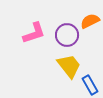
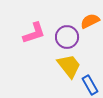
purple circle: moved 2 px down
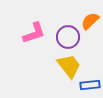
orange semicircle: rotated 18 degrees counterclockwise
purple circle: moved 1 px right
blue rectangle: rotated 66 degrees counterclockwise
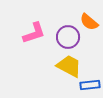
orange semicircle: moved 1 px left, 1 px down; rotated 96 degrees counterclockwise
yellow trapezoid: rotated 24 degrees counterclockwise
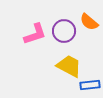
pink L-shape: moved 1 px right, 1 px down
purple circle: moved 4 px left, 6 px up
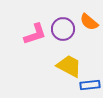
purple circle: moved 1 px left, 2 px up
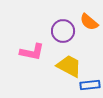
purple circle: moved 2 px down
pink L-shape: moved 3 px left, 18 px down; rotated 30 degrees clockwise
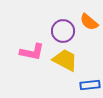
yellow trapezoid: moved 4 px left, 6 px up
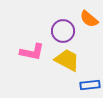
orange semicircle: moved 3 px up
yellow trapezoid: moved 2 px right
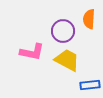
orange semicircle: rotated 54 degrees clockwise
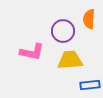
yellow trapezoid: moved 3 px right; rotated 32 degrees counterclockwise
